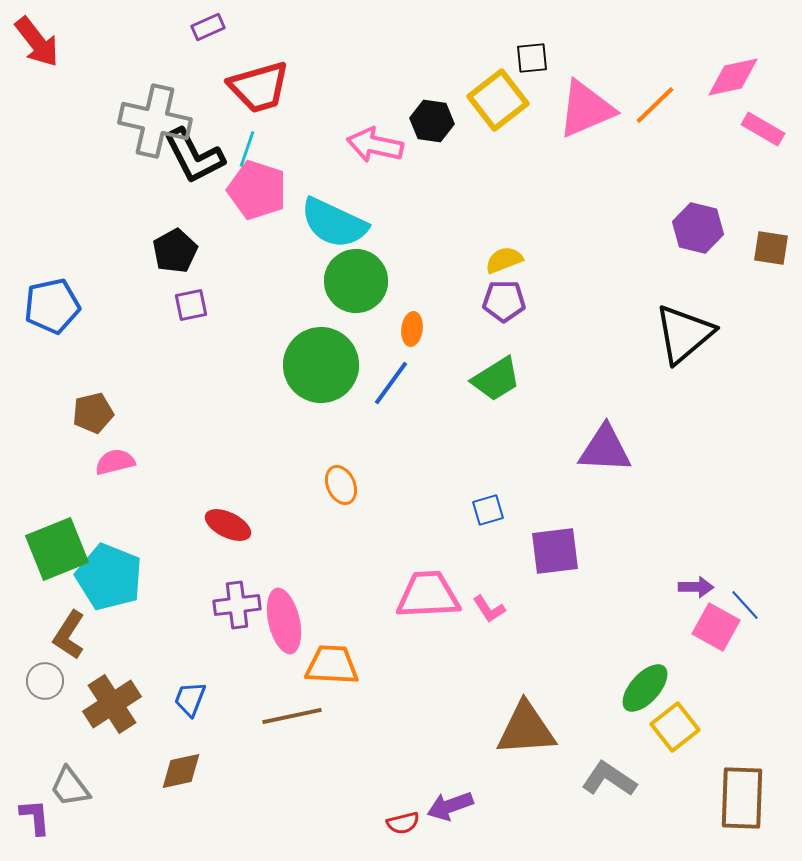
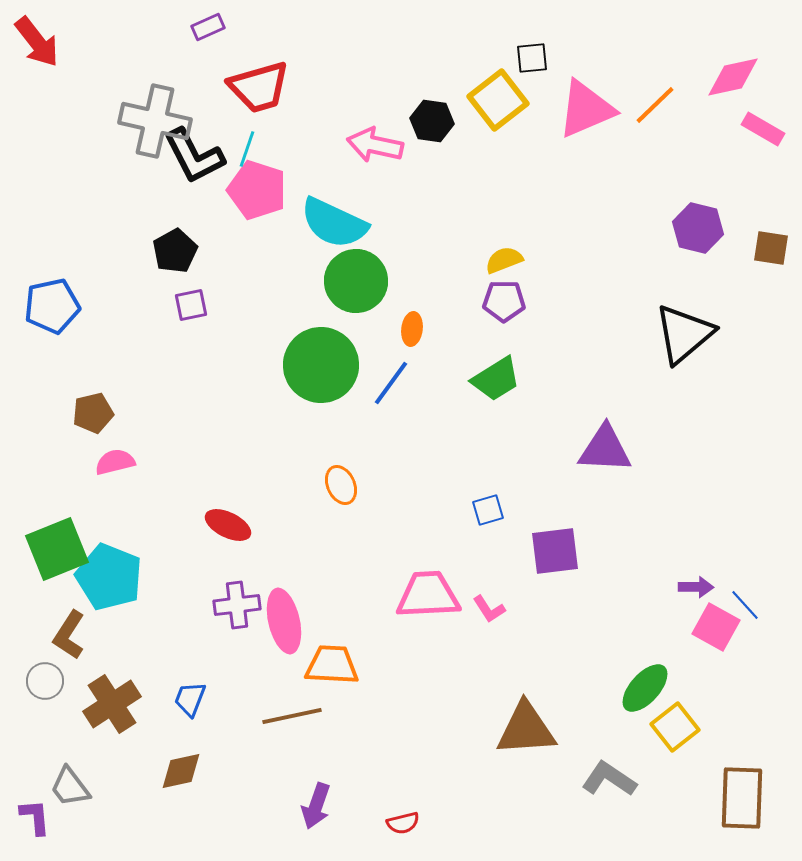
purple arrow at (450, 806): moved 134 px left; rotated 51 degrees counterclockwise
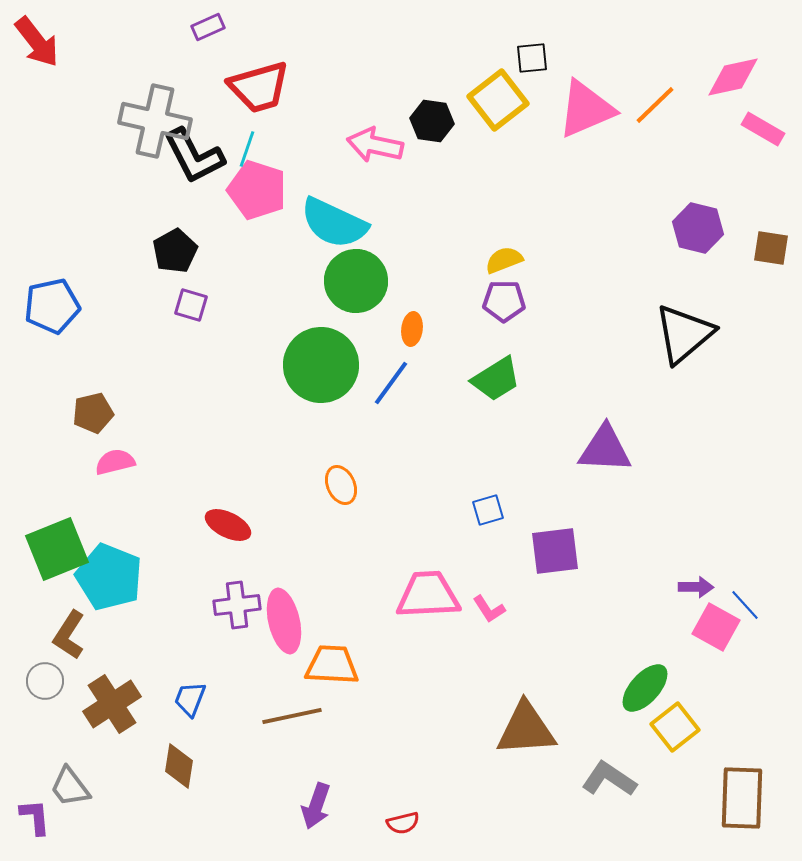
purple square at (191, 305): rotated 28 degrees clockwise
brown diamond at (181, 771): moved 2 px left, 5 px up; rotated 69 degrees counterclockwise
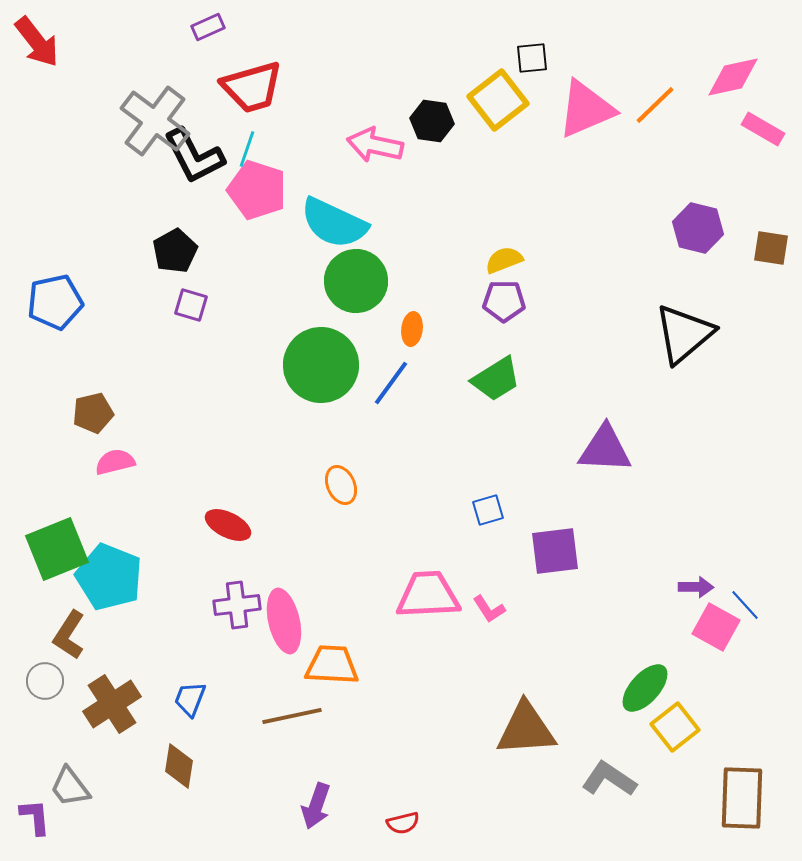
red trapezoid at (259, 87): moved 7 px left
gray cross at (155, 121): rotated 24 degrees clockwise
blue pentagon at (52, 306): moved 3 px right, 4 px up
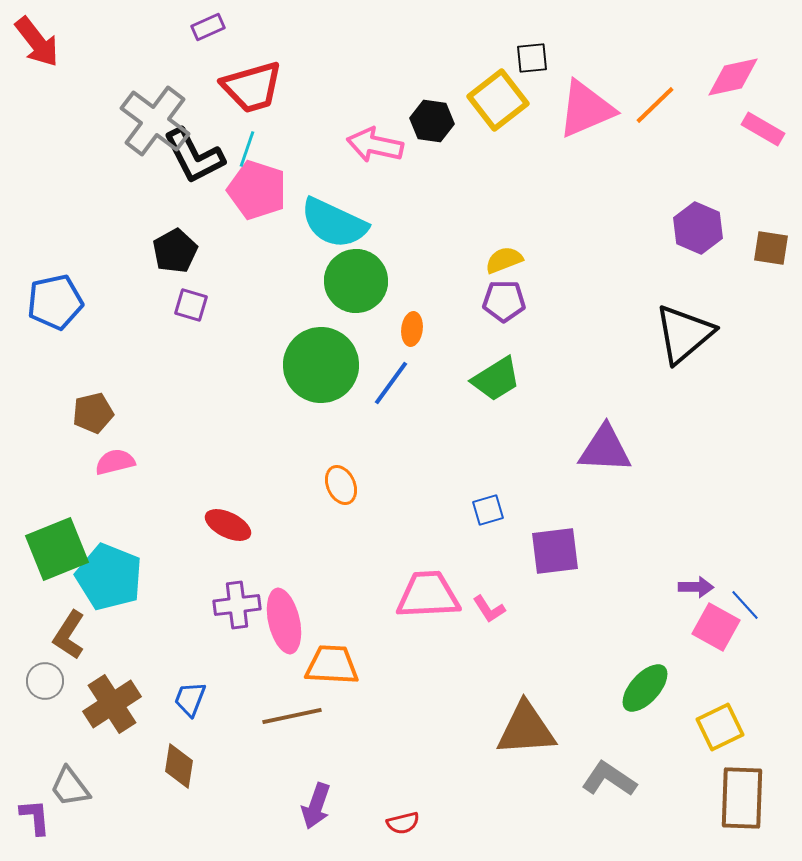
purple hexagon at (698, 228): rotated 9 degrees clockwise
yellow square at (675, 727): moved 45 px right; rotated 12 degrees clockwise
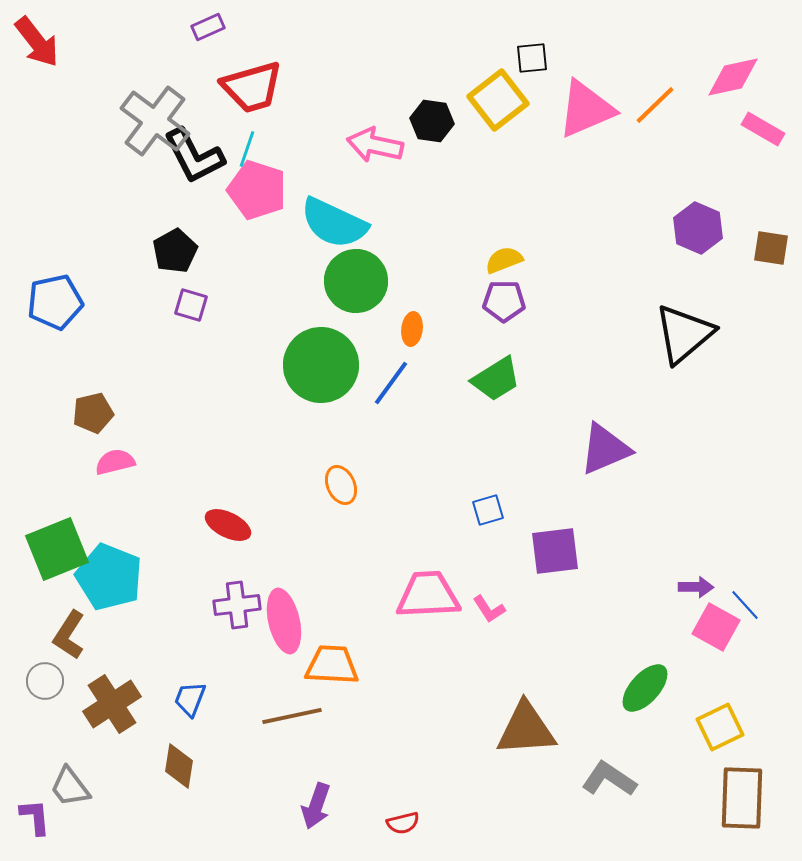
purple triangle at (605, 449): rotated 26 degrees counterclockwise
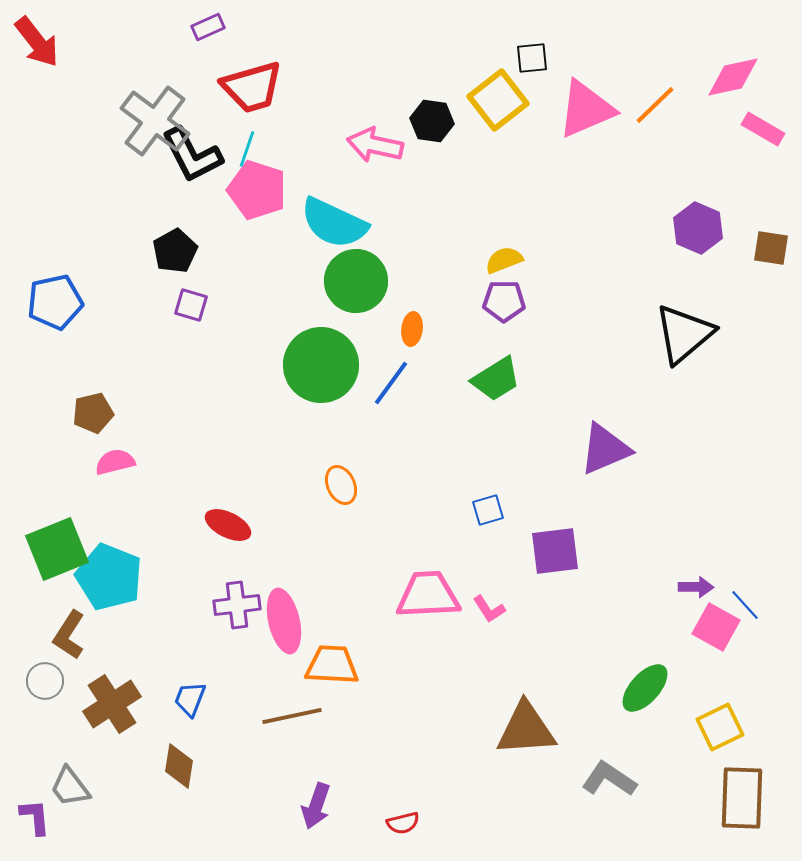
black L-shape at (194, 156): moved 2 px left, 1 px up
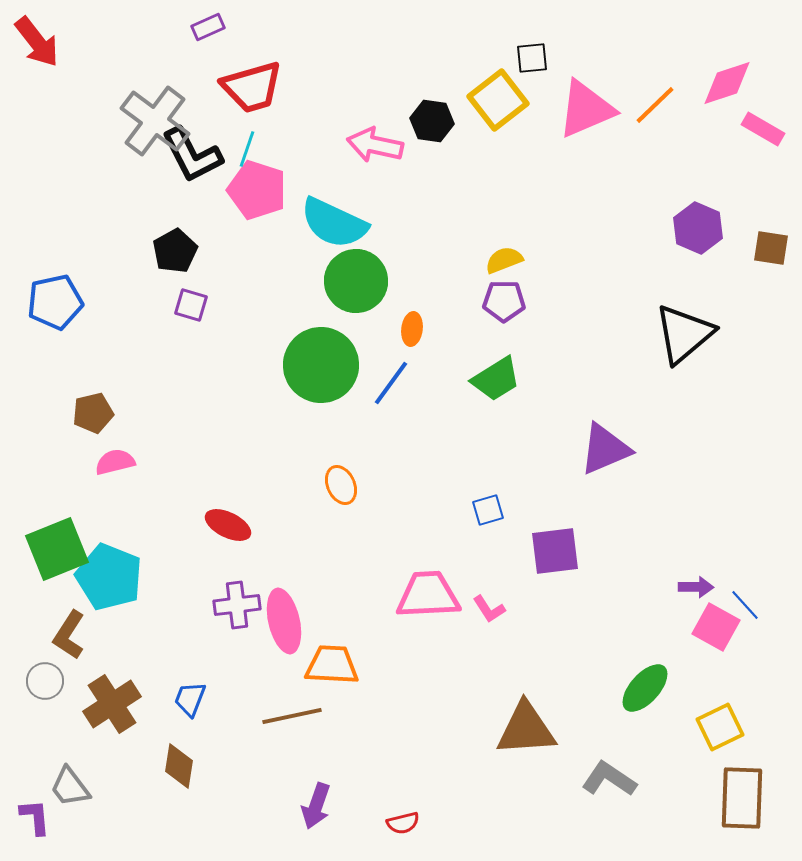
pink diamond at (733, 77): moved 6 px left, 6 px down; rotated 6 degrees counterclockwise
